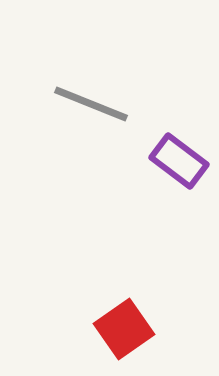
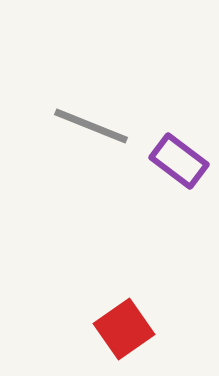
gray line: moved 22 px down
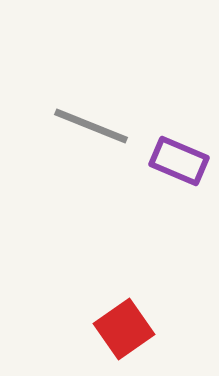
purple rectangle: rotated 14 degrees counterclockwise
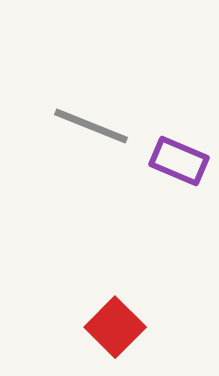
red square: moved 9 px left, 2 px up; rotated 10 degrees counterclockwise
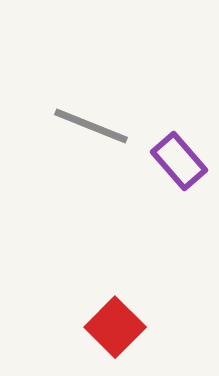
purple rectangle: rotated 26 degrees clockwise
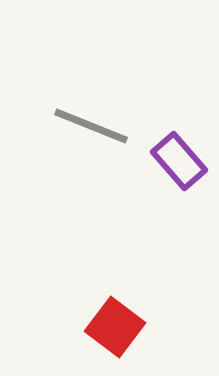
red square: rotated 8 degrees counterclockwise
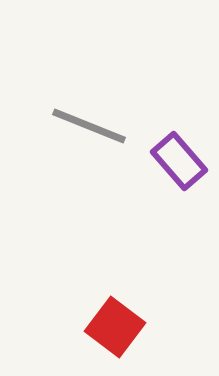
gray line: moved 2 px left
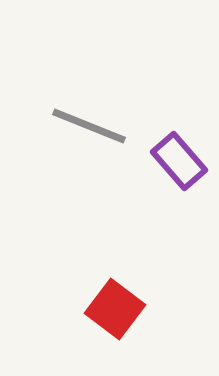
red square: moved 18 px up
